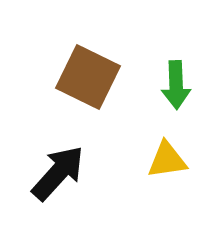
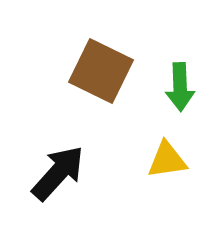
brown square: moved 13 px right, 6 px up
green arrow: moved 4 px right, 2 px down
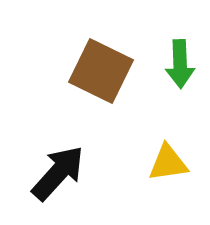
green arrow: moved 23 px up
yellow triangle: moved 1 px right, 3 px down
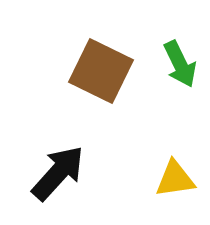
green arrow: rotated 24 degrees counterclockwise
yellow triangle: moved 7 px right, 16 px down
